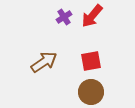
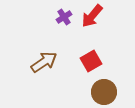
red square: rotated 20 degrees counterclockwise
brown circle: moved 13 px right
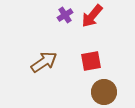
purple cross: moved 1 px right, 2 px up
red square: rotated 20 degrees clockwise
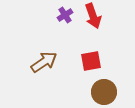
red arrow: moved 1 px right; rotated 60 degrees counterclockwise
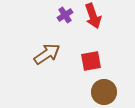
brown arrow: moved 3 px right, 8 px up
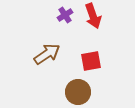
brown circle: moved 26 px left
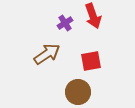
purple cross: moved 8 px down
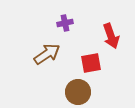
red arrow: moved 18 px right, 20 px down
purple cross: rotated 21 degrees clockwise
red square: moved 2 px down
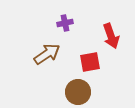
red square: moved 1 px left, 1 px up
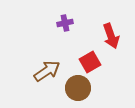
brown arrow: moved 17 px down
red square: rotated 20 degrees counterclockwise
brown circle: moved 4 px up
